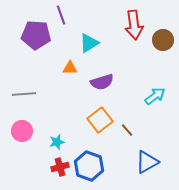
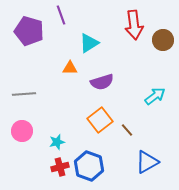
purple pentagon: moved 7 px left, 4 px up; rotated 12 degrees clockwise
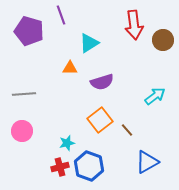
cyan star: moved 10 px right, 1 px down
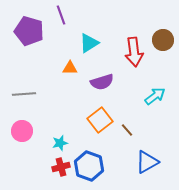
red arrow: moved 27 px down
cyan star: moved 7 px left
red cross: moved 1 px right
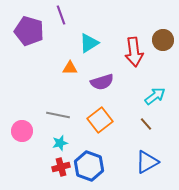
gray line: moved 34 px right, 21 px down; rotated 15 degrees clockwise
brown line: moved 19 px right, 6 px up
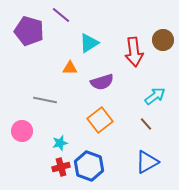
purple line: rotated 30 degrees counterclockwise
gray line: moved 13 px left, 15 px up
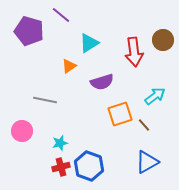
orange triangle: moved 1 px left, 2 px up; rotated 35 degrees counterclockwise
orange square: moved 20 px right, 6 px up; rotated 20 degrees clockwise
brown line: moved 2 px left, 1 px down
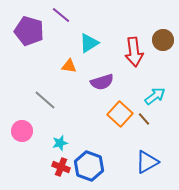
orange triangle: rotated 42 degrees clockwise
gray line: rotated 30 degrees clockwise
orange square: rotated 30 degrees counterclockwise
brown line: moved 6 px up
red cross: rotated 36 degrees clockwise
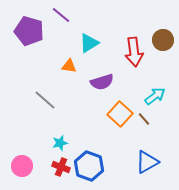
pink circle: moved 35 px down
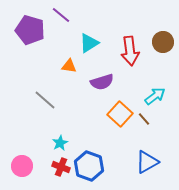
purple pentagon: moved 1 px right, 1 px up
brown circle: moved 2 px down
red arrow: moved 4 px left, 1 px up
cyan star: rotated 14 degrees counterclockwise
